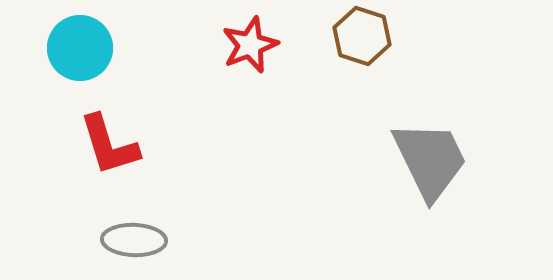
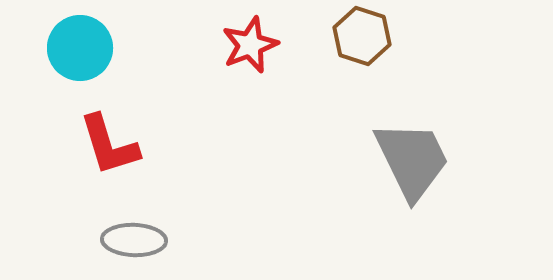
gray trapezoid: moved 18 px left
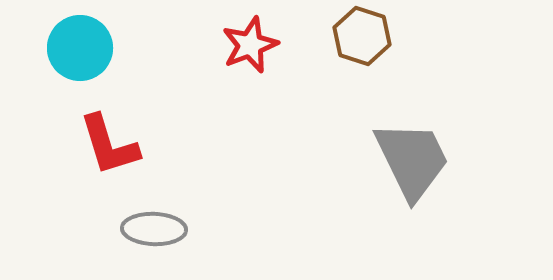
gray ellipse: moved 20 px right, 11 px up
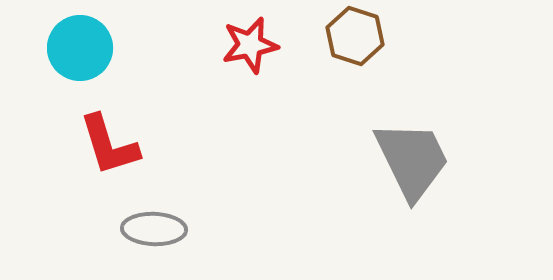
brown hexagon: moved 7 px left
red star: rotated 10 degrees clockwise
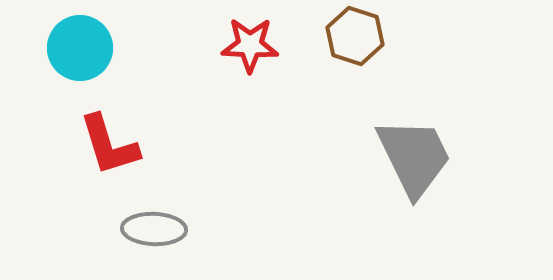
red star: rotated 14 degrees clockwise
gray trapezoid: moved 2 px right, 3 px up
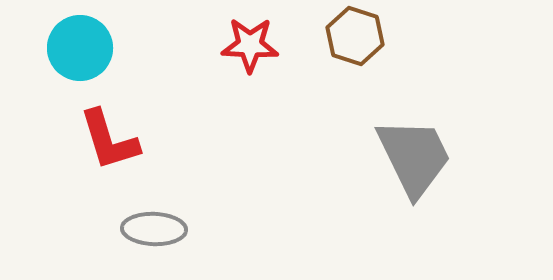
red L-shape: moved 5 px up
